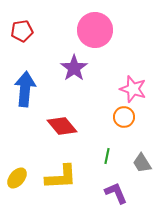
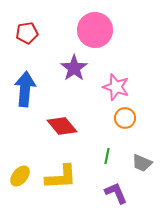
red pentagon: moved 5 px right, 2 px down
pink star: moved 17 px left, 2 px up
orange circle: moved 1 px right, 1 px down
gray trapezoid: rotated 35 degrees counterclockwise
yellow ellipse: moved 3 px right, 2 px up
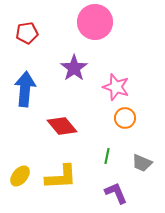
pink circle: moved 8 px up
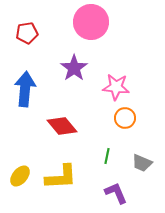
pink circle: moved 4 px left
pink star: rotated 12 degrees counterclockwise
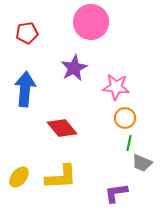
purple star: rotated 8 degrees clockwise
red diamond: moved 2 px down
green line: moved 22 px right, 13 px up
yellow ellipse: moved 1 px left, 1 px down
purple L-shape: rotated 75 degrees counterclockwise
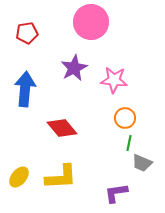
pink star: moved 2 px left, 7 px up
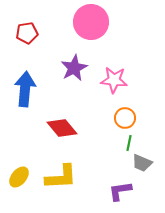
purple L-shape: moved 4 px right, 2 px up
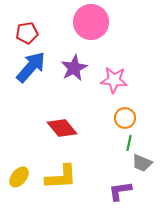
blue arrow: moved 6 px right, 22 px up; rotated 36 degrees clockwise
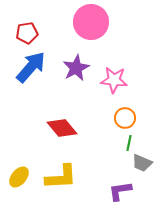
purple star: moved 2 px right
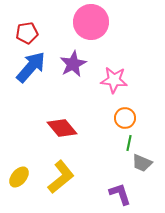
purple star: moved 3 px left, 4 px up
yellow L-shape: rotated 36 degrees counterclockwise
purple L-shape: moved 3 px down; rotated 80 degrees clockwise
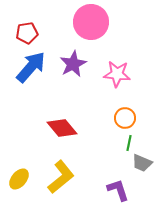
pink star: moved 3 px right, 6 px up
yellow ellipse: moved 2 px down
purple L-shape: moved 2 px left, 4 px up
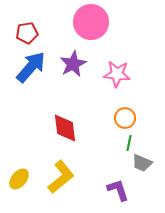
red diamond: moved 3 px right; rotated 32 degrees clockwise
